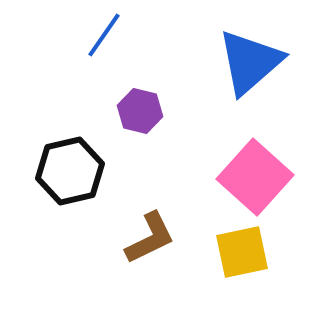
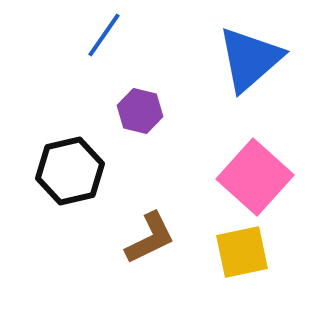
blue triangle: moved 3 px up
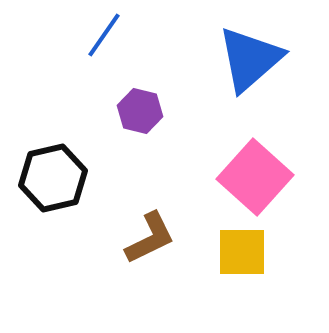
black hexagon: moved 17 px left, 7 px down
yellow square: rotated 12 degrees clockwise
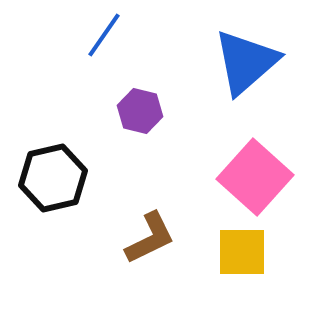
blue triangle: moved 4 px left, 3 px down
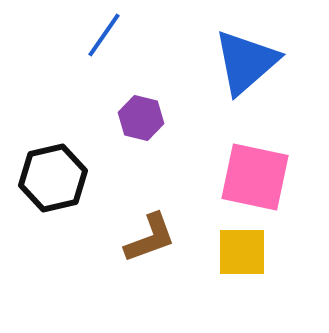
purple hexagon: moved 1 px right, 7 px down
pink square: rotated 30 degrees counterclockwise
brown L-shape: rotated 6 degrees clockwise
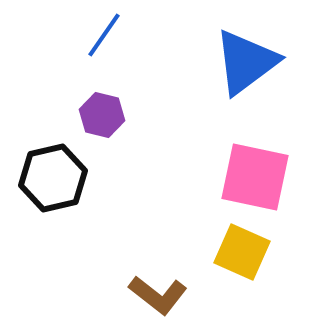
blue triangle: rotated 4 degrees clockwise
purple hexagon: moved 39 px left, 3 px up
brown L-shape: moved 8 px right, 57 px down; rotated 58 degrees clockwise
yellow square: rotated 24 degrees clockwise
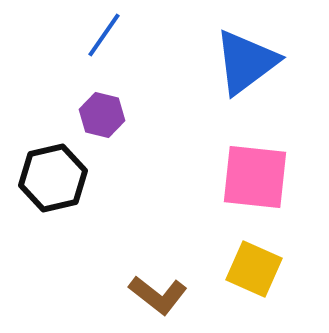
pink square: rotated 6 degrees counterclockwise
yellow square: moved 12 px right, 17 px down
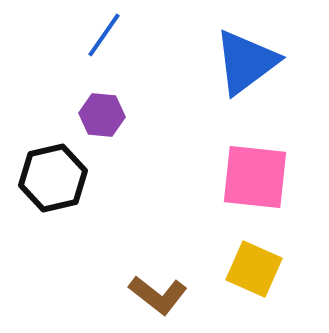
purple hexagon: rotated 9 degrees counterclockwise
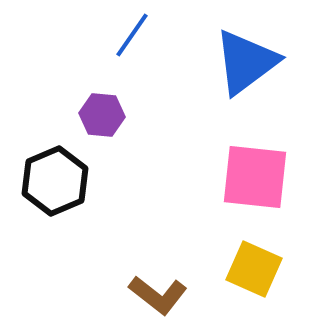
blue line: moved 28 px right
black hexagon: moved 2 px right, 3 px down; rotated 10 degrees counterclockwise
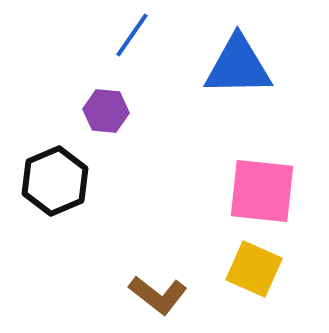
blue triangle: moved 8 px left, 4 px down; rotated 36 degrees clockwise
purple hexagon: moved 4 px right, 4 px up
pink square: moved 7 px right, 14 px down
